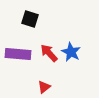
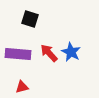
red triangle: moved 22 px left; rotated 24 degrees clockwise
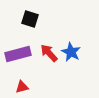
purple rectangle: rotated 20 degrees counterclockwise
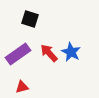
purple rectangle: rotated 20 degrees counterclockwise
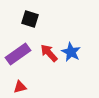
red triangle: moved 2 px left
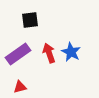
black square: moved 1 px down; rotated 24 degrees counterclockwise
red arrow: rotated 24 degrees clockwise
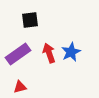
blue star: rotated 18 degrees clockwise
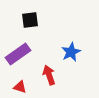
red arrow: moved 22 px down
red triangle: rotated 32 degrees clockwise
